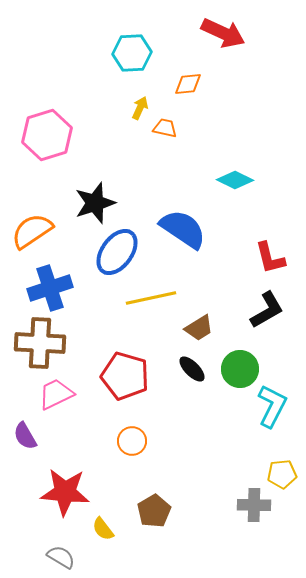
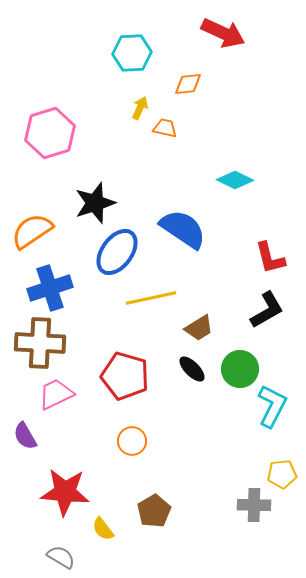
pink hexagon: moved 3 px right, 2 px up
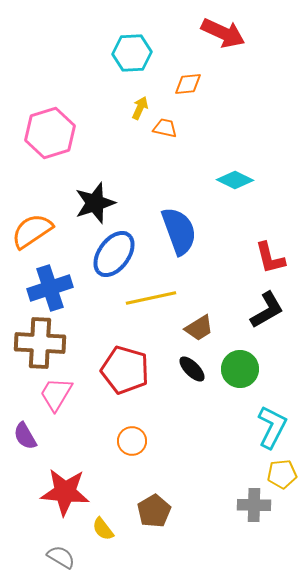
blue semicircle: moved 4 px left, 2 px down; rotated 36 degrees clockwise
blue ellipse: moved 3 px left, 2 px down
red pentagon: moved 6 px up
pink trapezoid: rotated 33 degrees counterclockwise
cyan L-shape: moved 21 px down
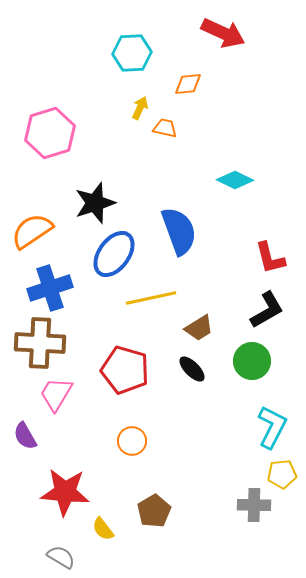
green circle: moved 12 px right, 8 px up
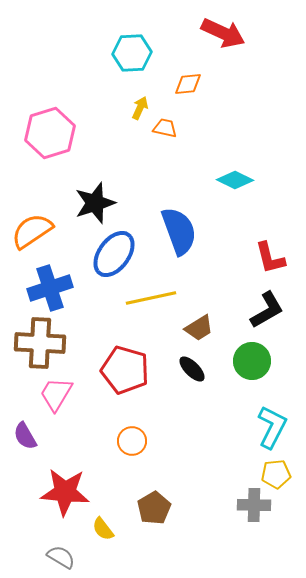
yellow pentagon: moved 6 px left
brown pentagon: moved 3 px up
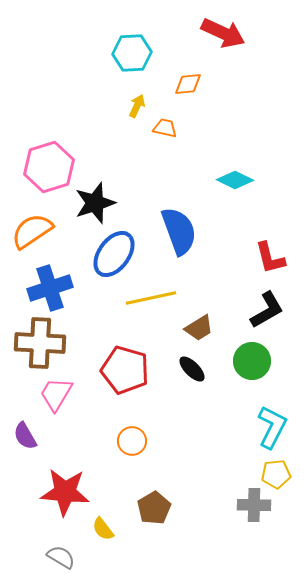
yellow arrow: moved 3 px left, 2 px up
pink hexagon: moved 1 px left, 34 px down
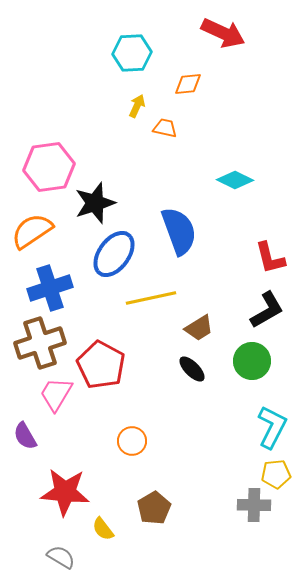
pink hexagon: rotated 9 degrees clockwise
brown cross: rotated 21 degrees counterclockwise
red pentagon: moved 24 px left, 5 px up; rotated 12 degrees clockwise
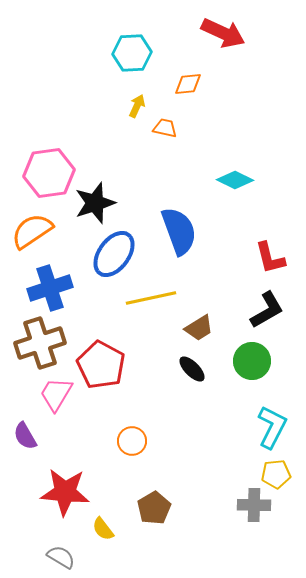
pink hexagon: moved 6 px down
